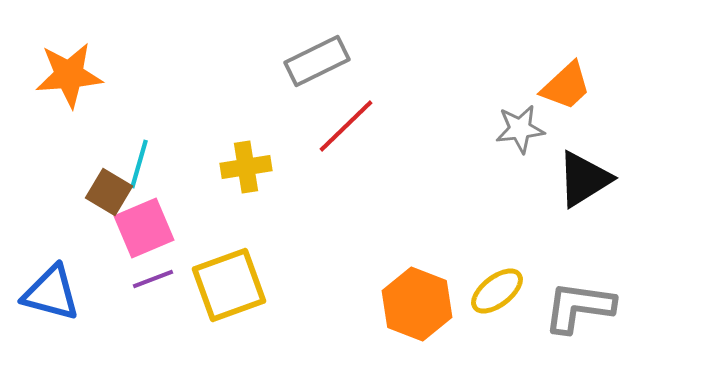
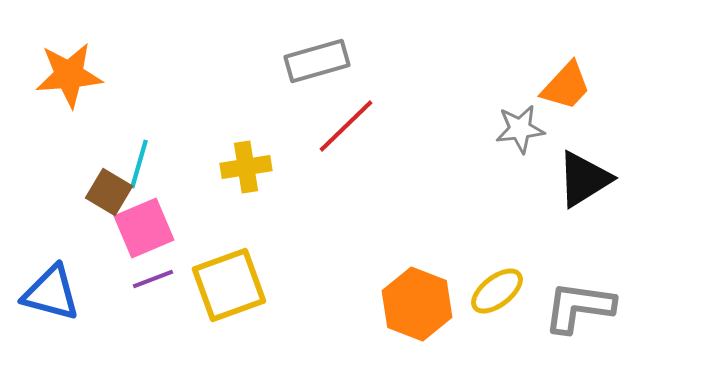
gray rectangle: rotated 10 degrees clockwise
orange trapezoid: rotated 4 degrees counterclockwise
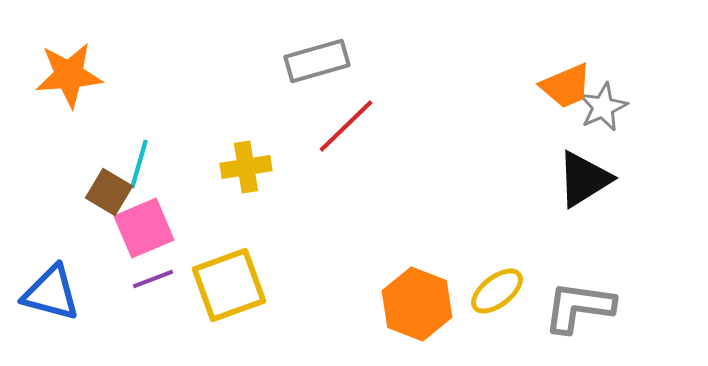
orange trapezoid: rotated 24 degrees clockwise
gray star: moved 83 px right, 22 px up; rotated 18 degrees counterclockwise
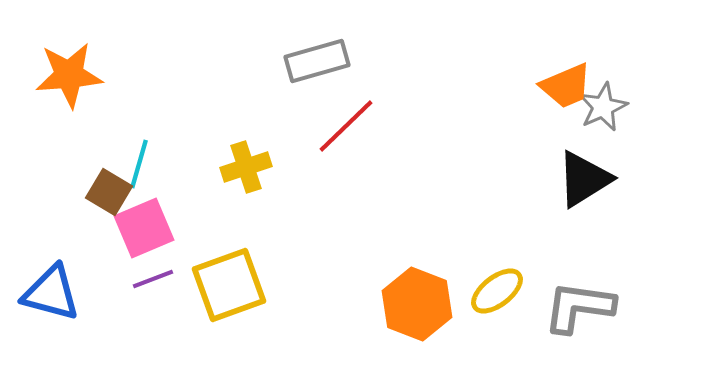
yellow cross: rotated 9 degrees counterclockwise
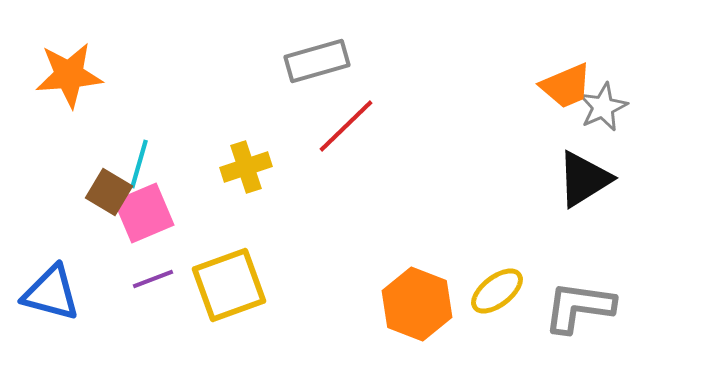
pink square: moved 15 px up
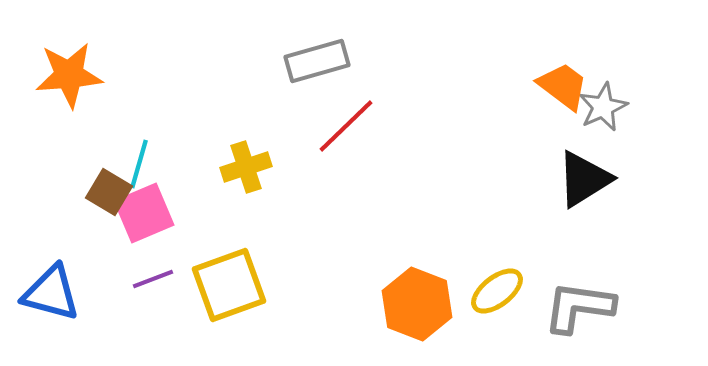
orange trapezoid: moved 3 px left; rotated 120 degrees counterclockwise
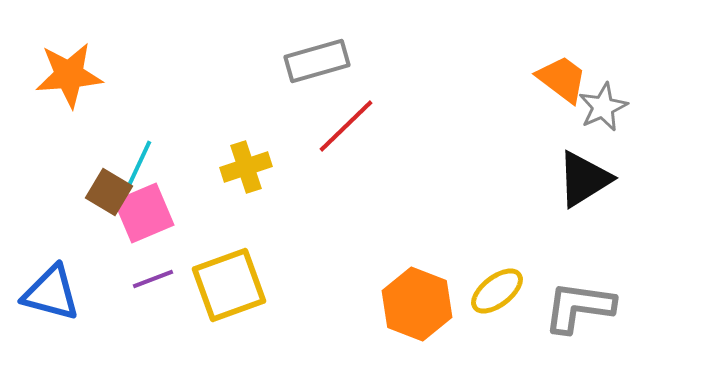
orange trapezoid: moved 1 px left, 7 px up
cyan line: rotated 9 degrees clockwise
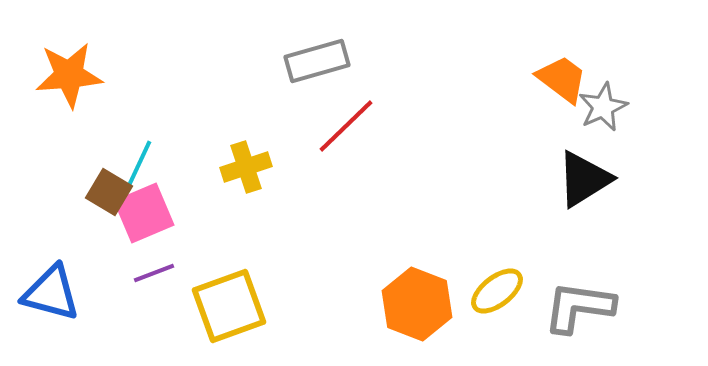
purple line: moved 1 px right, 6 px up
yellow square: moved 21 px down
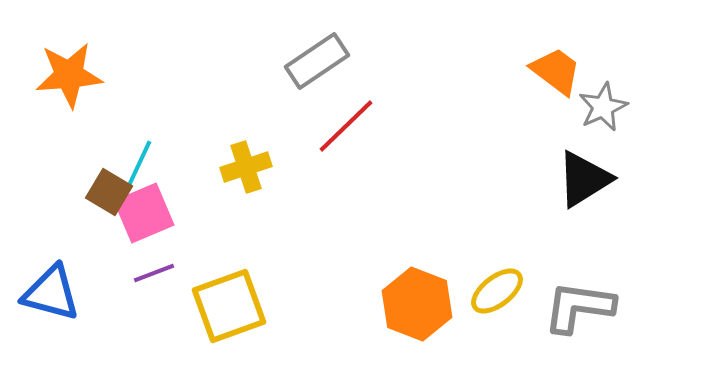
gray rectangle: rotated 18 degrees counterclockwise
orange trapezoid: moved 6 px left, 8 px up
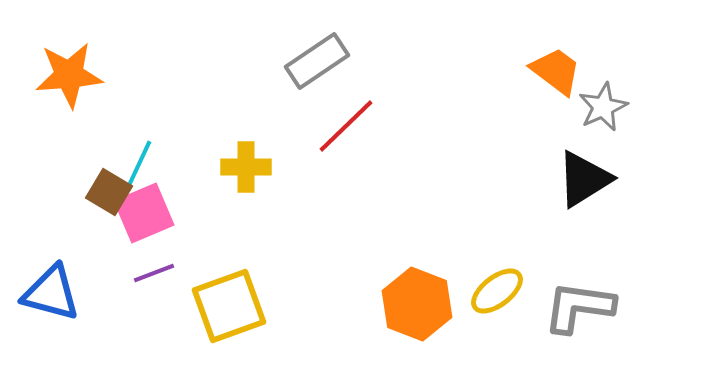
yellow cross: rotated 18 degrees clockwise
